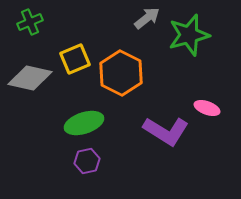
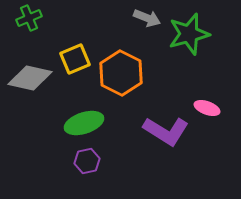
gray arrow: rotated 60 degrees clockwise
green cross: moved 1 px left, 4 px up
green star: moved 1 px up
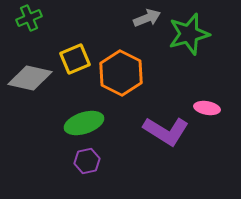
gray arrow: rotated 44 degrees counterclockwise
pink ellipse: rotated 10 degrees counterclockwise
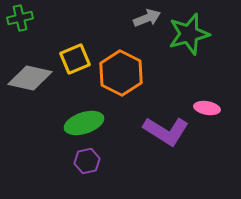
green cross: moved 9 px left; rotated 10 degrees clockwise
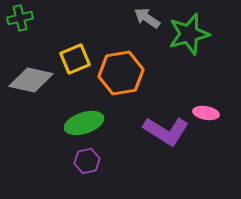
gray arrow: rotated 124 degrees counterclockwise
orange hexagon: rotated 24 degrees clockwise
gray diamond: moved 1 px right, 2 px down
pink ellipse: moved 1 px left, 5 px down
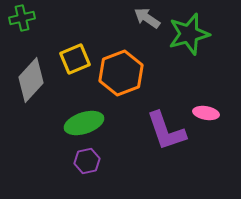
green cross: moved 2 px right
orange hexagon: rotated 12 degrees counterclockwise
gray diamond: rotated 60 degrees counterclockwise
purple L-shape: rotated 39 degrees clockwise
